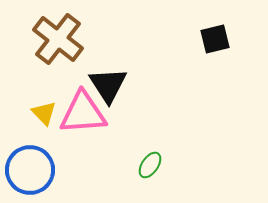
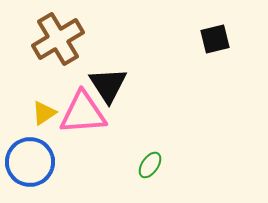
brown cross: rotated 21 degrees clockwise
yellow triangle: rotated 40 degrees clockwise
blue circle: moved 8 px up
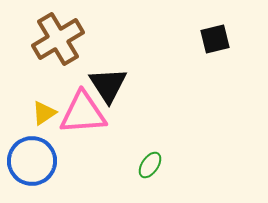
blue circle: moved 2 px right, 1 px up
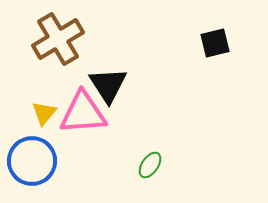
black square: moved 4 px down
yellow triangle: rotated 16 degrees counterclockwise
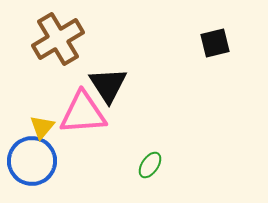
yellow triangle: moved 2 px left, 14 px down
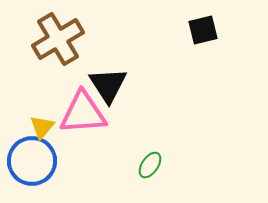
black square: moved 12 px left, 13 px up
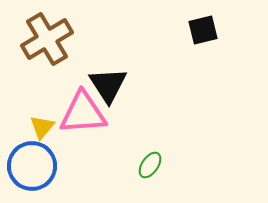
brown cross: moved 11 px left
blue circle: moved 5 px down
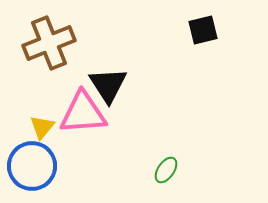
brown cross: moved 2 px right, 4 px down; rotated 9 degrees clockwise
green ellipse: moved 16 px right, 5 px down
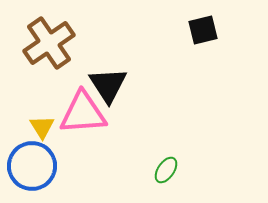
brown cross: rotated 12 degrees counterclockwise
yellow triangle: rotated 12 degrees counterclockwise
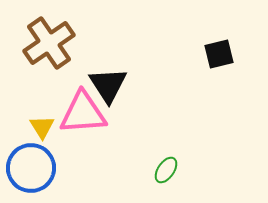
black square: moved 16 px right, 24 px down
blue circle: moved 1 px left, 2 px down
